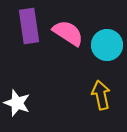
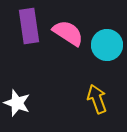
yellow arrow: moved 4 px left, 4 px down; rotated 8 degrees counterclockwise
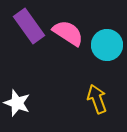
purple rectangle: rotated 28 degrees counterclockwise
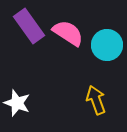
yellow arrow: moved 1 px left, 1 px down
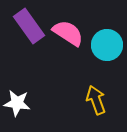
white star: rotated 12 degrees counterclockwise
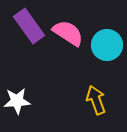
white star: moved 2 px up; rotated 12 degrees counterclockwise
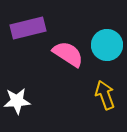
purple rectangle: moved 1 px left, 2 px down; rotated 68 degrees counterclockwise
pink semicircle: moved 21 px down
yellow arrow: moved 9 px right, 5 px up
